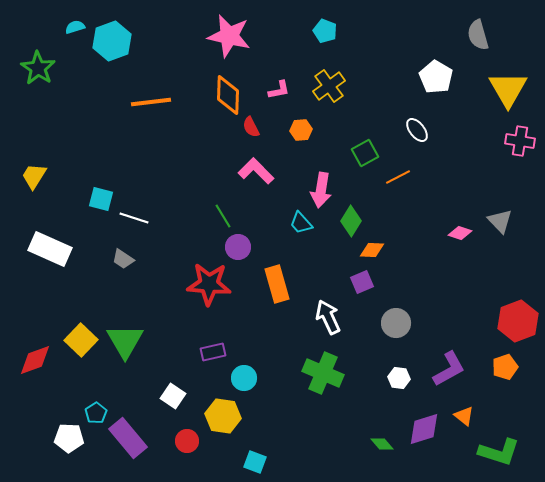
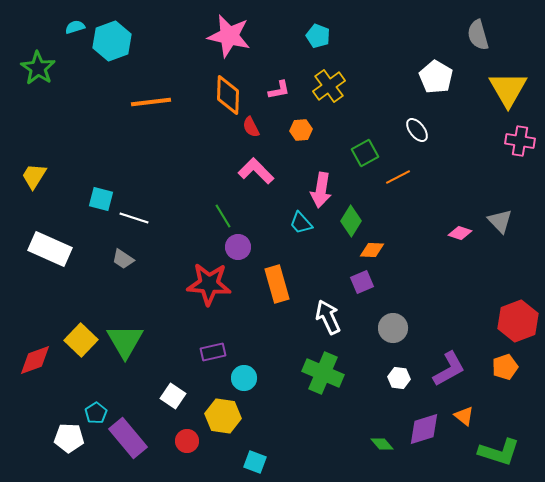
cyan pentagon at (325, 31): moved 7 px left, 5 px down
gray circle at (396, 323): moved 3 px left, 5 px down
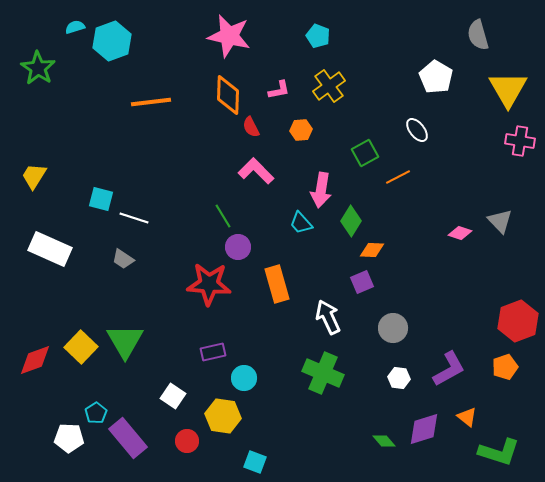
yellow square at (81, 340): moved 7 px down
orange triangle at (464, 416): moved 3 px right, 1 px down
green diamond at (382, 444): moved 2 px right, 3 px up
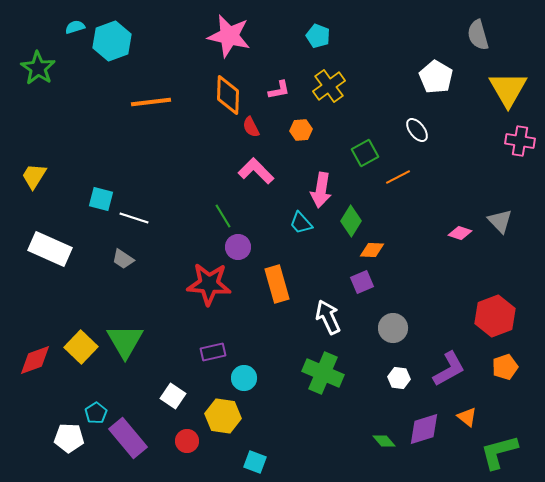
red hexagon at (518, 321): moved 23 px left, 5 px up
green L-shape at (499, 452): rotated 147 degrees clockwise
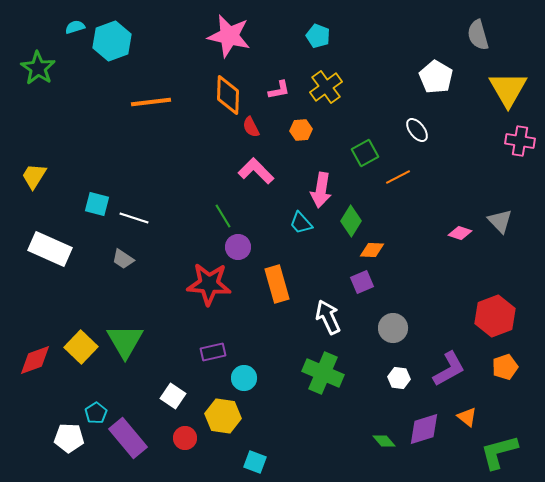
yellow cross at (329, 86): moved 3 px left, 1 px down
cyan square at (101, 199): moved 4 px left, 5 px down
red circle at (187, 441): moved 2 px left, 3 px up
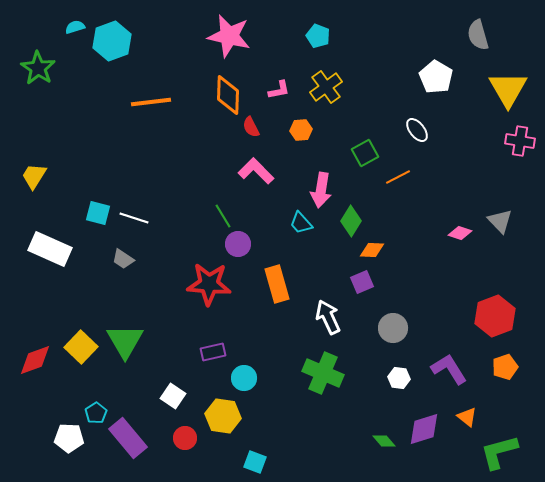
cyan square at (97, 204): moved 1 px right, 9 px down
purple circle at (238, 247): moved 3 px up
purple L-shape at (449, 369): rotated 93 degrees counterclockwise
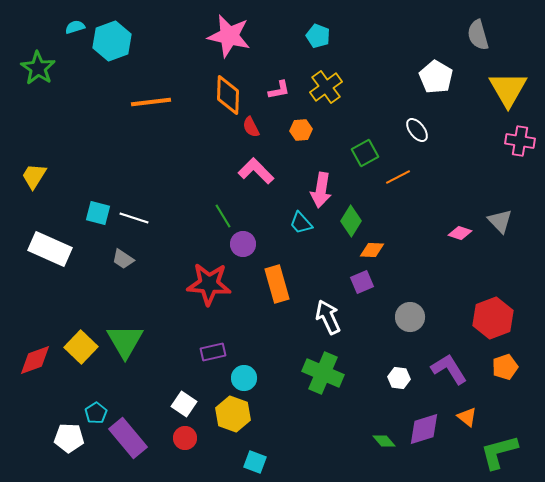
purple circle at (238, 244): moved 5 px right
red hexagon at (495, 316): moved 2 px left, 2 px down
gray circle at (393, 328): moved 17 px right, 11 px up
white square at (173, 396): moved 11 px right, 8 px down
yellow hexagon at (223, 416): moved 10 px right, 2 px up; rotated 12 degrees clockwise
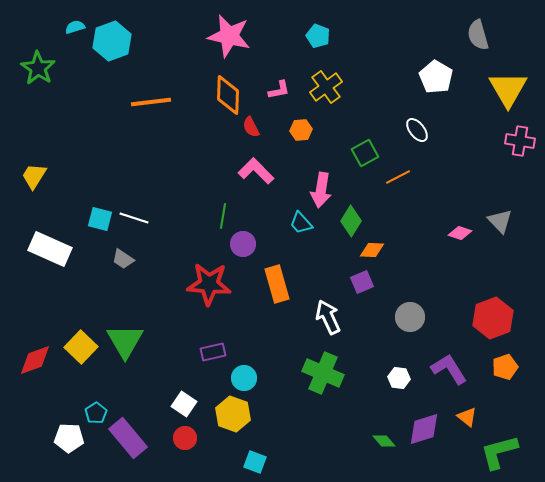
cyan square at (98, 213): moved 2 px right, 6 px down
green line at (223, 216): rotated 40 degrees clockwise
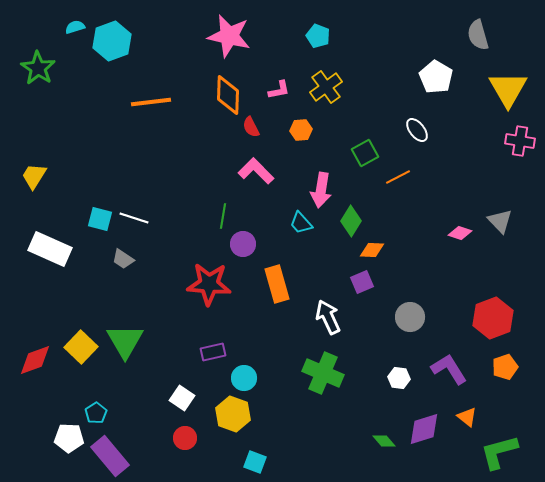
white square at (184, 404): moved 2 px left, 6 px up
purple rectangle at (128, 438): moved 18 px left, 18 px down
